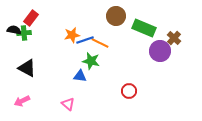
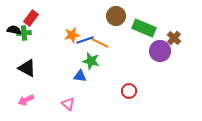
pink arrow: moved 4 px right, 1 px up
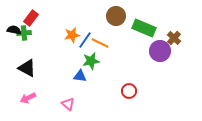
blue line: rotated 36 degrees counterclockwise
green star: rotated 24 degrees counterclockwise
pink arrow: moved 2 px right, 2 px up
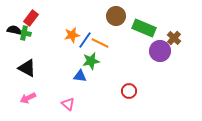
green cross: rotated 16 degrees clockwise
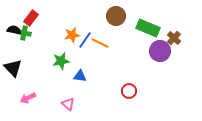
green rectangle: moved 4 px right
green star: moved 30 px left
black triangle: moved 14 px left; rotated 18 degrees clockwise
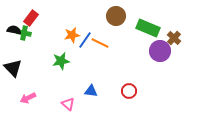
blue triangle: moved 11 px right, 15 px down
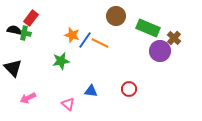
orange star: rotated 28 degrees clockwise
red circle: moved 2 px up
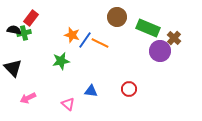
brown circle: moved 1 px right, 1 px down
green cross: rotated 24 degrees counterclockwise
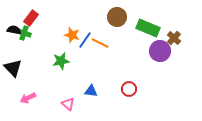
green cross: rotated 32 degrees clockwise
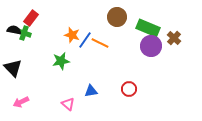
purple circle: moved 9 px left, 5 px up
blue triangle: rotated 16 degrees counterclockwise
pink arrow: moved 7 px left, 4 px down
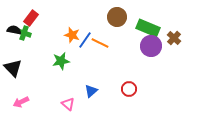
blue triangle: rotated 32 degrees counterclockwise
